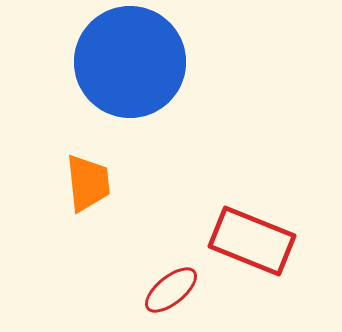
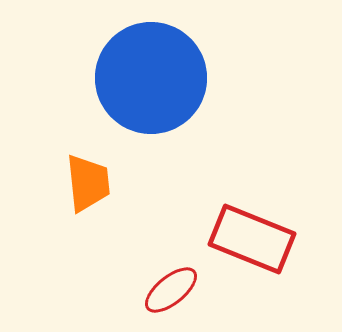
blue circle: moved 21 px right, 16 px down
red rectangle: moved 2 px up
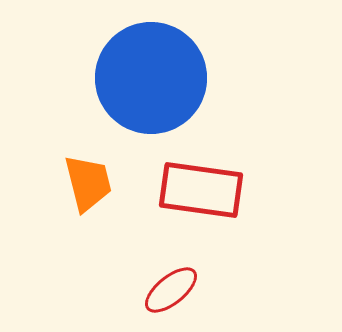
orange trapezoid: rotated 8 degrees counterclockwise
red rectangle: moved 51 px left, 49 px up; rotated 14 degrees counterclockwise
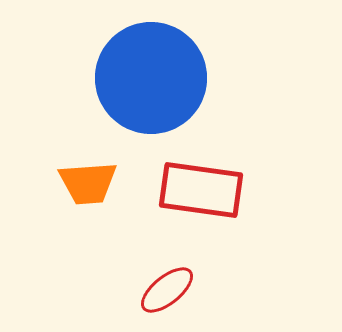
orange trapezoid: rotated 100 degrees clockwise
red ellipse: moved 4 px left
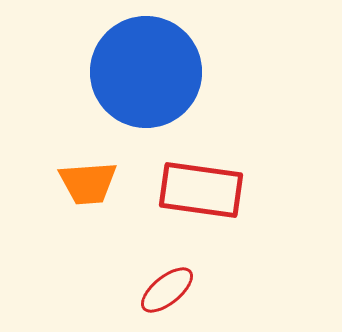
blue circle: moved 5 px left, 6 px up
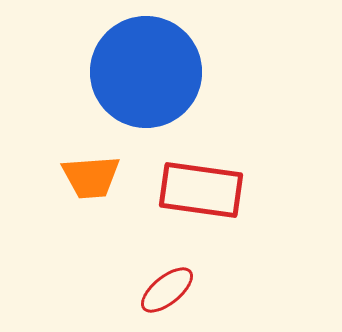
orange trapezoid: moved 3 px right, 6 px up
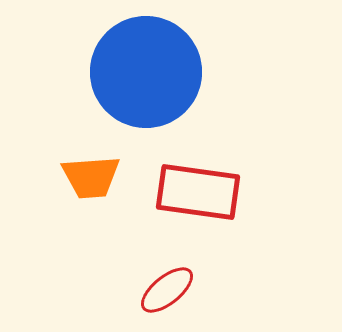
red rectangle: moved 3 px left, 2 px down
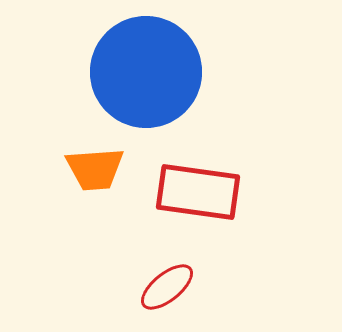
orange trapezoid: moved 4 px right, 8 px up
red ellipse: moved 3 px up
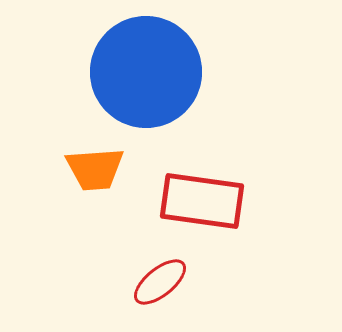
red rectangle: moved 4 px right, 9 px down
red ellipse: moved 7 px left, 5 px up
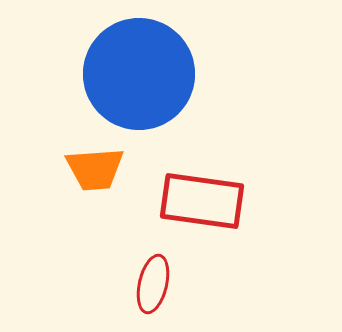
blue circle: moved 7 px left, 2 px down
red ellipse: moved 7 px left, 2 px down; rotated 38 degrees counterclockwise
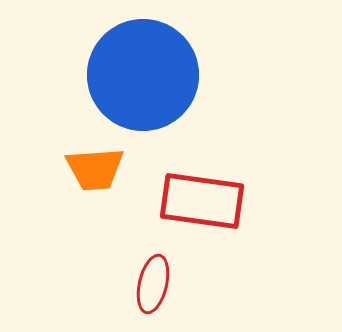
blue circle: moved 4 px right, 1 px down
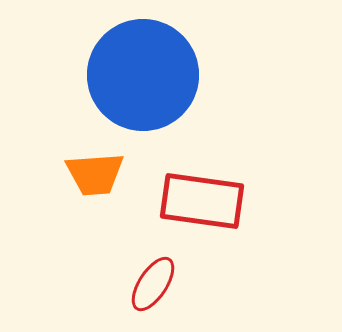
orange trapezoid: moved 5 px down
red ellipse: rotated 20 degrees clockwise
